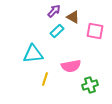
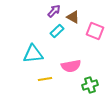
pink square: rotated 12 degrees clockwise
yellow line: rotated 64 degrees clockwise
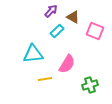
purple arrow: moved 3 px left
pink semicircle: moved 4 px left, 2 px up; rotated 48 degrees counterclockwise
